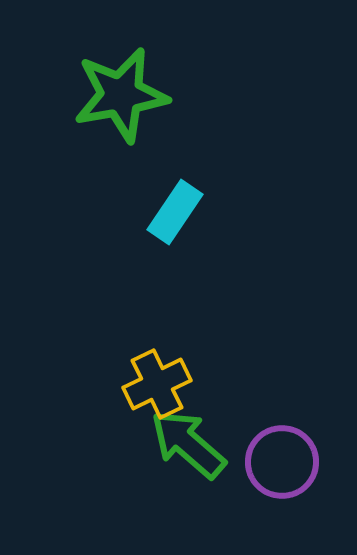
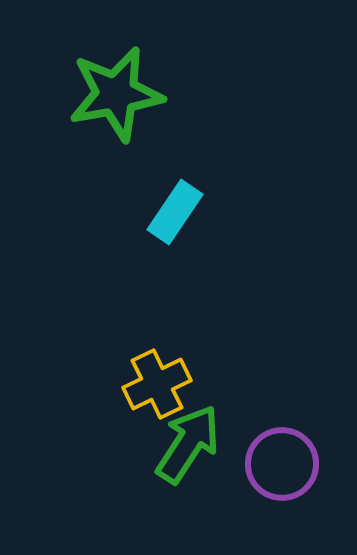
green star: moved 5 px left, 1 px up
green arrow: rotated 82 degrees clockwise
purple circle: moved 2 px down
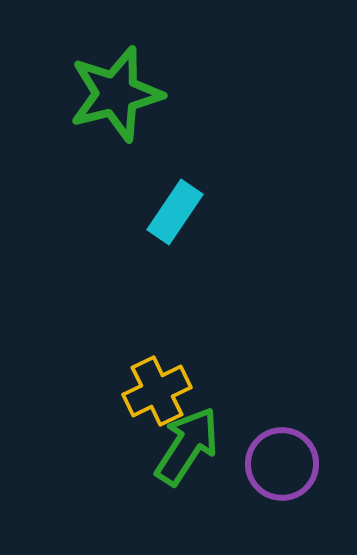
green star: rotated 4 degrees counterclockwise
yellow cross: moved 7 px down
green arrow: moved 1 px left, 2 px down
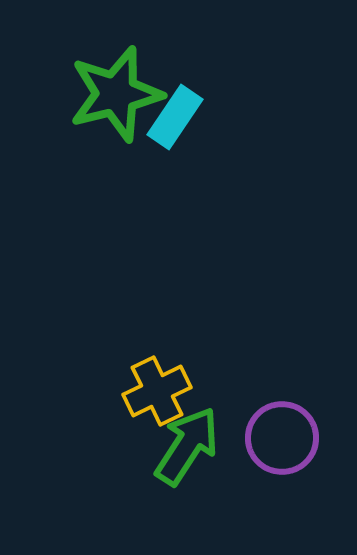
cyan rectangle: moved 95 px up
purple circle: moved 26 px up
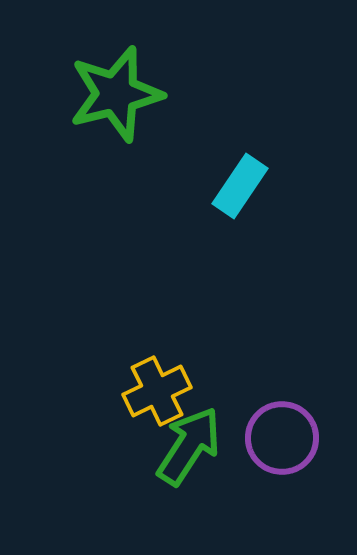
cyan rectangle: moved 65 px right, 69 px down
green arrow: moved 2 px right
